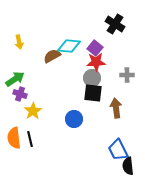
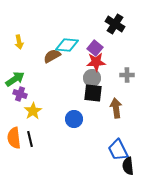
cyan diamond: moved 2 px left, 1 px up
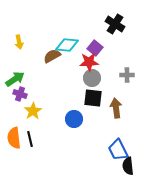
red star: moved 7 px left
black square: moved 5 px down
